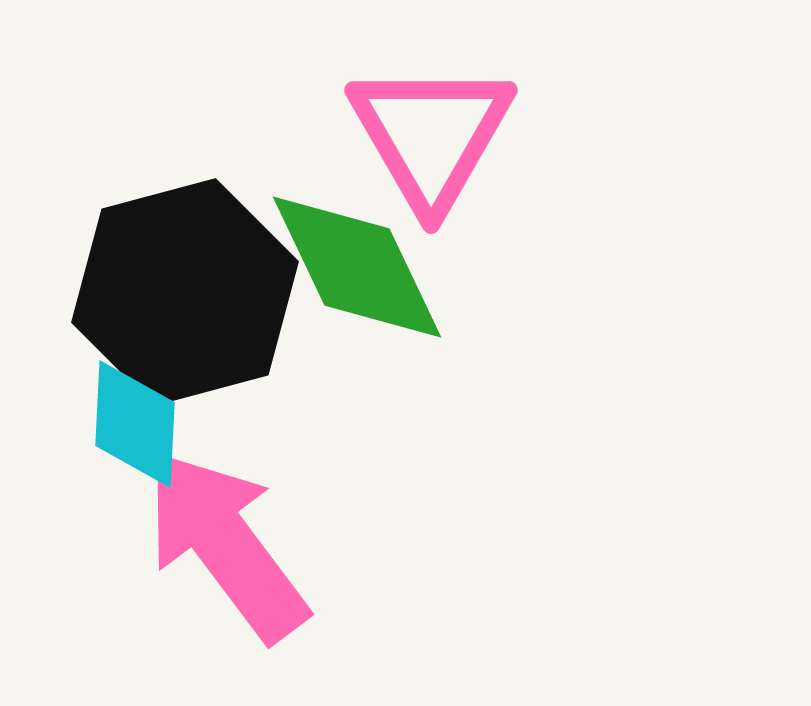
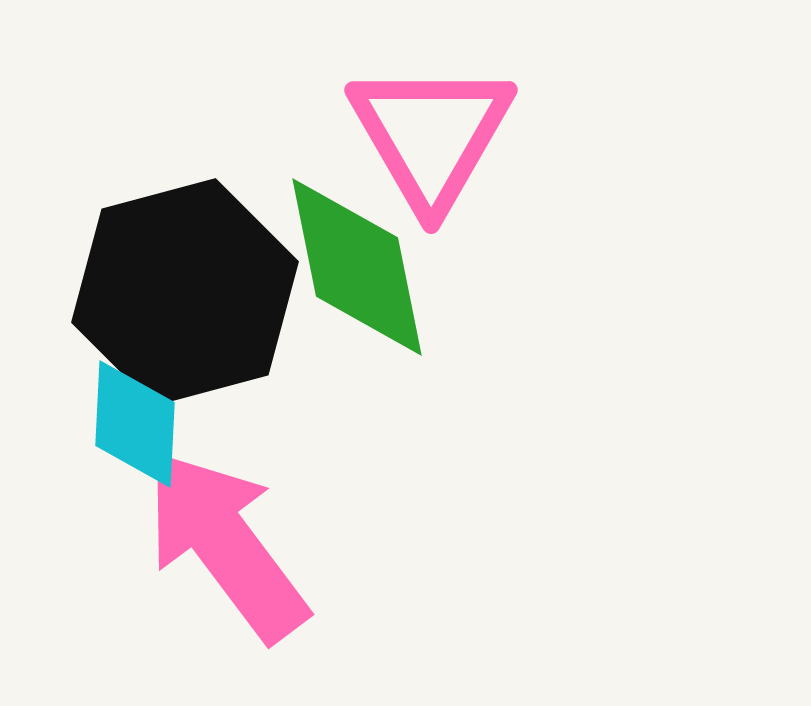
green diamond: rotated 14 degrees clockwise
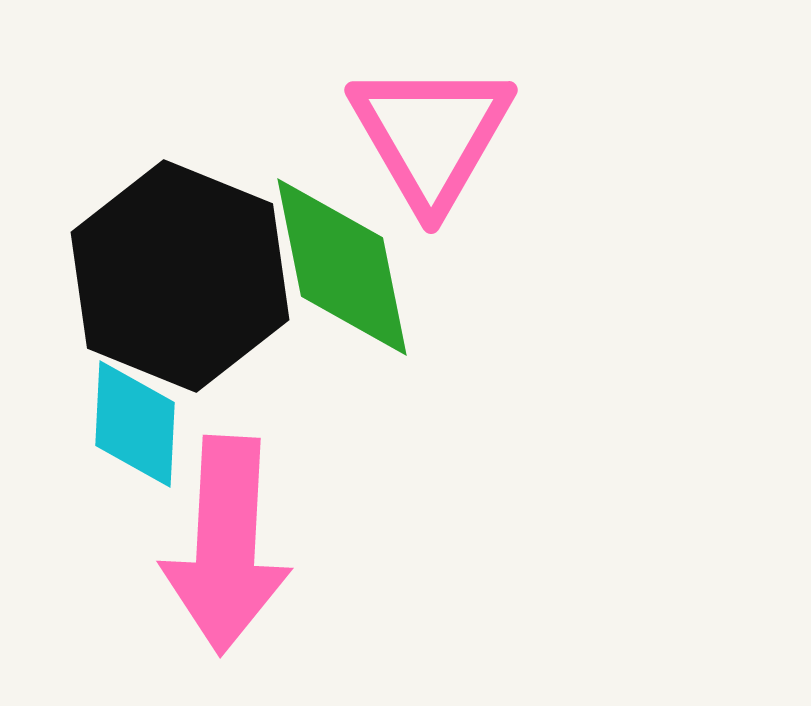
green diamond: moved 15 px left
black hexagon: moved 5 px left, 16 px up; rotated 23 degrees counterclockwise
pink arrow: rotated 140 degrees counterclockwise
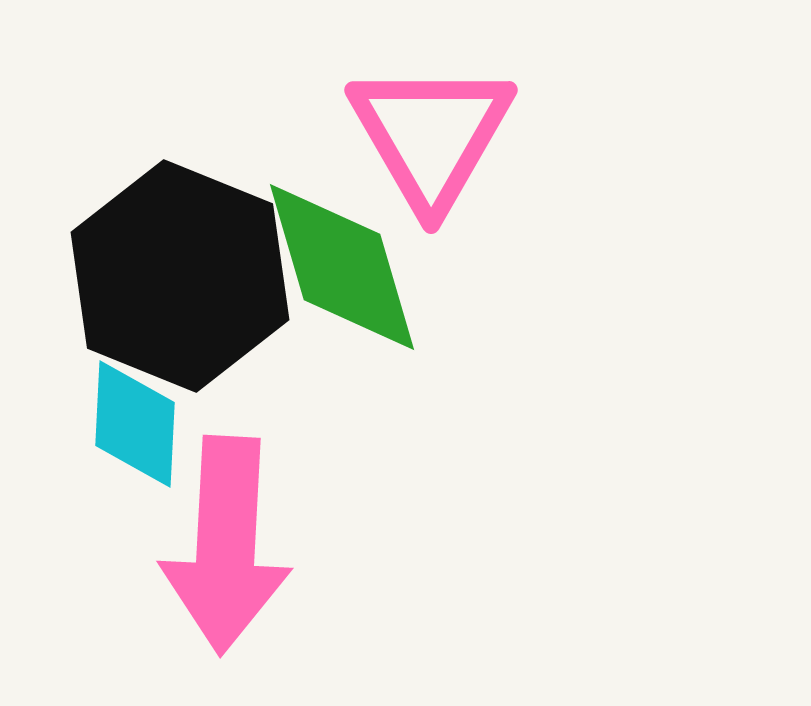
green diamond: rotated 5 degrees counterclockwise
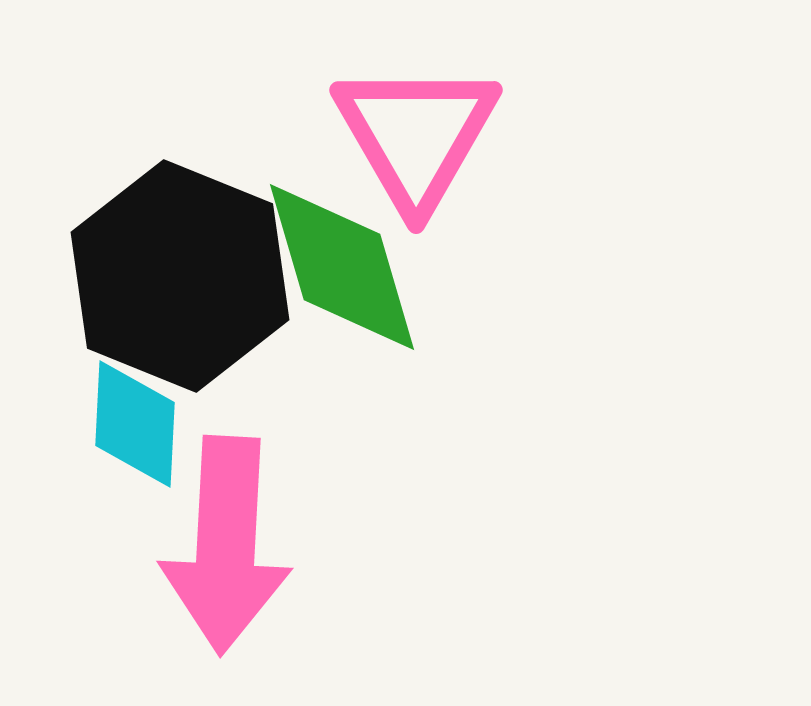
pink triangle: moved 15 px left
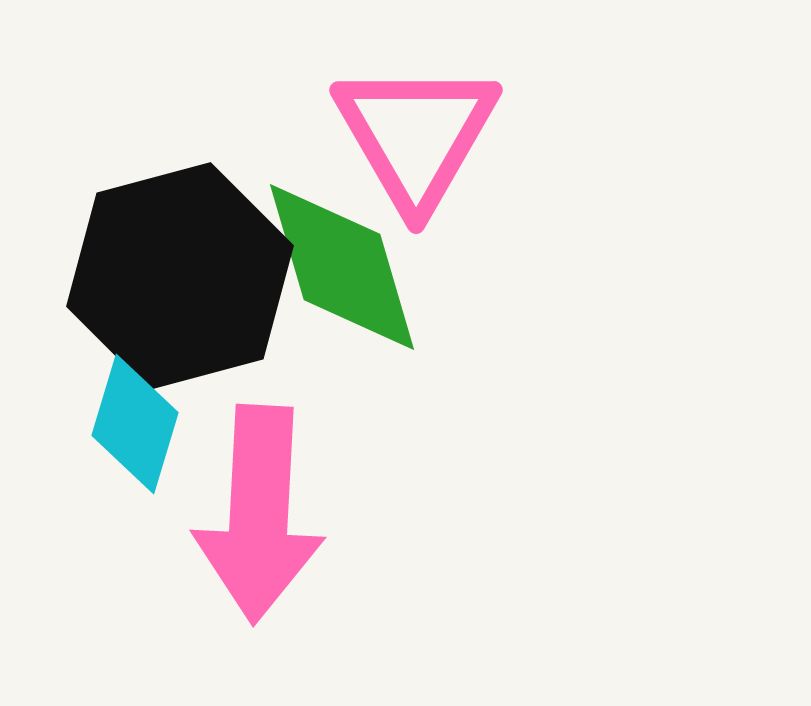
black hexagon: rotated 23 degrees clockwise
cyan diamond: rotated 14 degrees clockwise
pink arrow: moved 33 px right, 31 px up
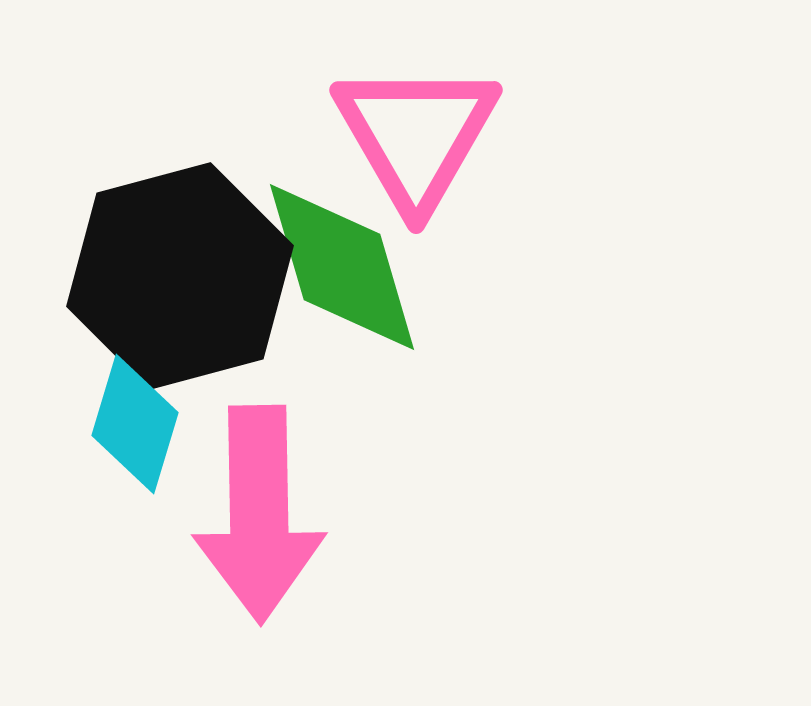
pink arrow: rotated 4 degrees counterclockwise
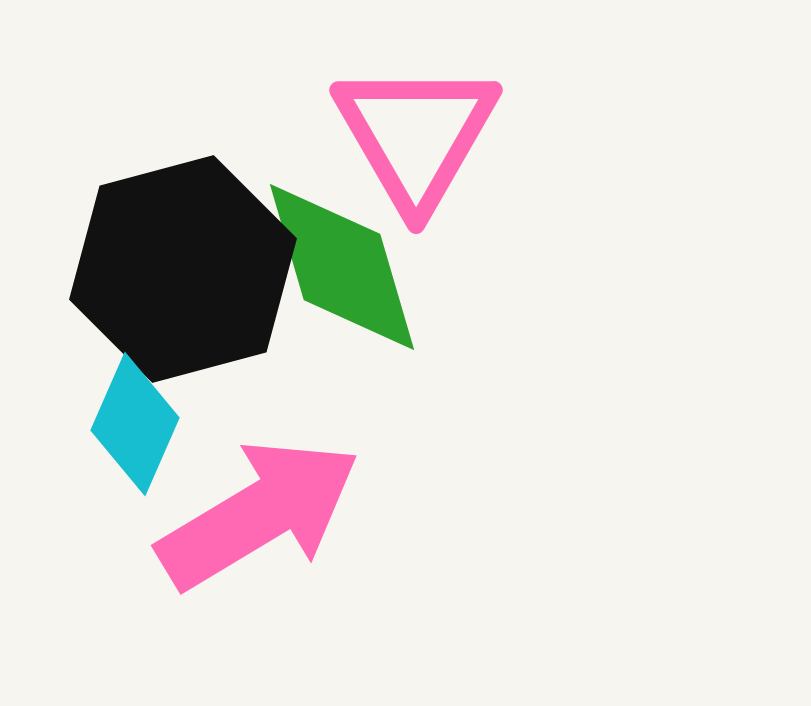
black hexagon: moved 3 px right, 7 px up
cyan diamond: rotated 7 degrees clockwise
pink arrow: rotated 120 degrees counterclockwise
